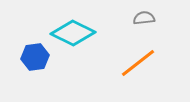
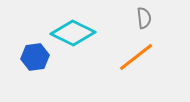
gray semicircle: rotated 90 degrees clockwise
orange line: moved 2 px left, 6 px up
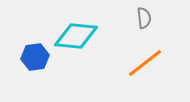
cyan diamond: moved 3 px right, 3 px down; rotated 21 degrees counterclockwise
orange line: moved 9 px right, 6 px down
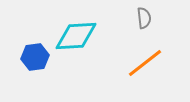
cyan diamond: rotated 9 degrees counterclockwise
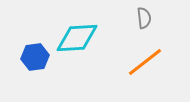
cyan diamond: moved 1 px right, 2 px down
orange line: moved 1 px up
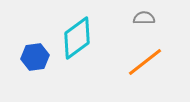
gray semicircle: rotated 85 degrees counterclockwise
cyan diamond: rotated 33 degrees counterclockwise
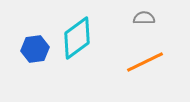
blue hexagon: moved 8 px up
orange line: rotated 12 degrees clockwise
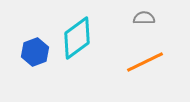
blue hexagon: moved 3 px down; rotated 12 degrees counterclockwise
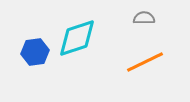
cyan diamond: rotated 18 degrees clockwise
blue hexagon: rotated 12 degrees clockwise
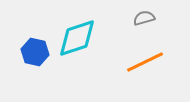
gray semicircle: rotated 15 degrees counterclockwise
blue hexagon: rotated 20 degrees clockwise
